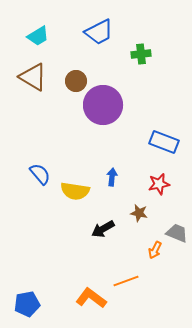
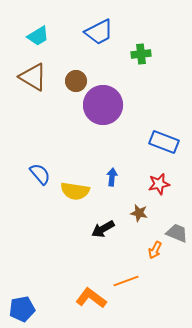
blue pentagon: moved 5 px left, 5 px down
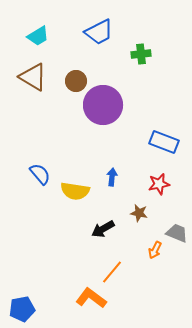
orange line: moved 14 px left, 9 px up; rotated 30 degrees counterclockwise
